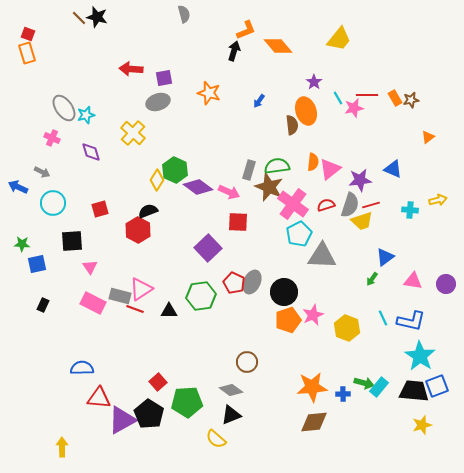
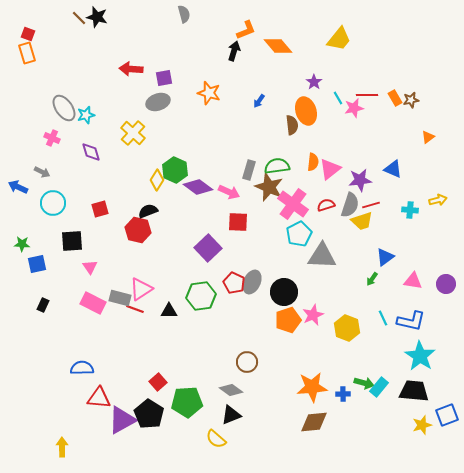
red hexagon at (138, 230): rotated 15 degrees counterclockwise
gray rectangle at (120, 296): moved 2 px down
blue square at (437, 386): moved 10 px right, 29 px down
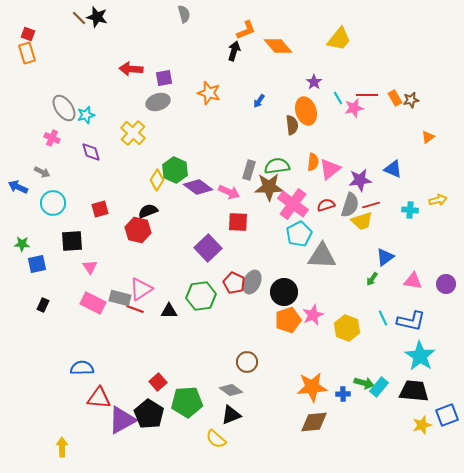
brown star at (269, 187): rotated 24 degrees counterclockwise
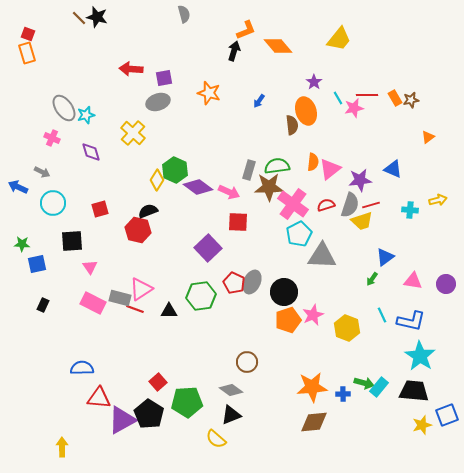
cyan line at (383, 318): moved 1 px left, 3 px up
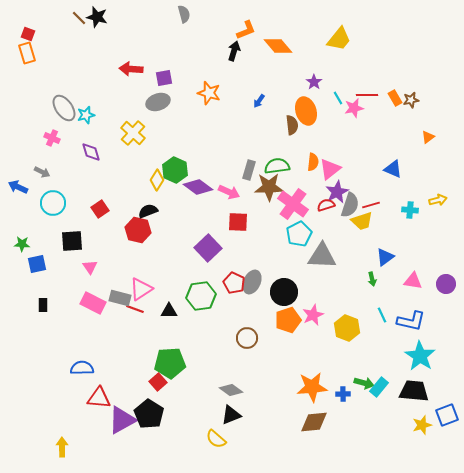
purple star at (360, 180): moved 23 px left, 12 px down; rotated 20 degrees counterclockwise
red square at (100, 209): rotated 18 degrees counterclockwise
green arrow at (372, 279): rotated 48 degrees counterclockwise
black rectangle at (43, 305): rotated 24 degrees counterclockwise
brown circle at (247, 362): moved 24 px up
green pentagon at (187, 402): moved 17 px left, 39 px up
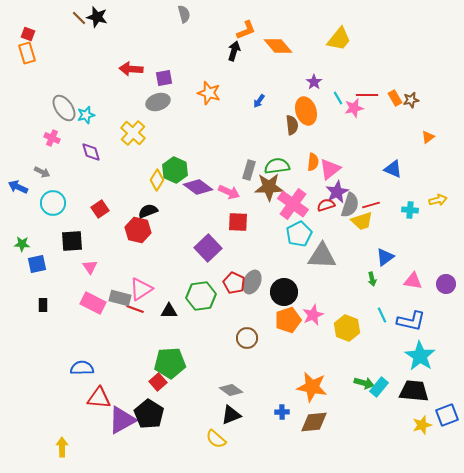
orange star at (312, 387): rotated 16 degrees clockwise
blue cross at (343, 394): moved 61 px left, 18 px down
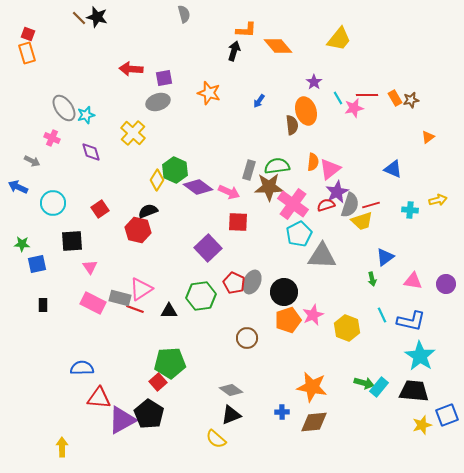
orange L-shape at (246, 30): rotated 25 degrees clockwise
gray arrow at (42, 172): moved 10 px left, 11 px up
